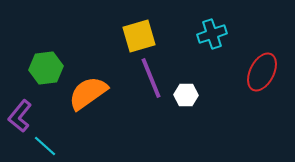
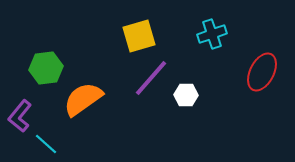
purple line: rotated 63 degrees clockwise
orange semicircle: moved 5 px left, 6 px down
cyan line: moved 1 px right, 2 px up
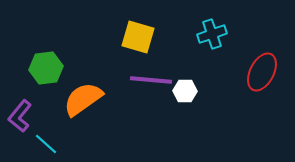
yellow square: moved 1 px left, 1 px down; rotated 32 degrees clockwise
purple line: moved 2 px down; rotated 54 degrees clockwise
white hexagon: moved 1 px left, 4 px up
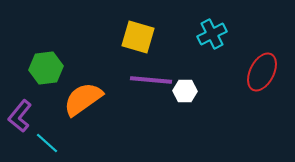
cyan cross: rotated 8 degrees counterclockwise
cyan line: moved 1 px right, 1 px up
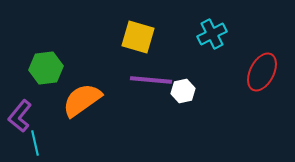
white hexagon: moved 2 px left; rotated 15 degrees counterclockwise
orange semicircle: moved 1 px left, 1 px down
cyan line: moved 12 px left; rotated 35 degrees clockwise
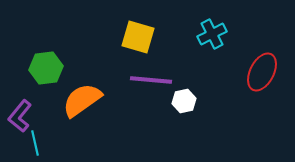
white hexagon: moved 1 px right, 10 px down
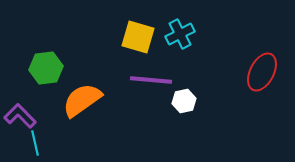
cyan cross: moved 32 px left
purple L-shape: rotated 96 degrees clockwise
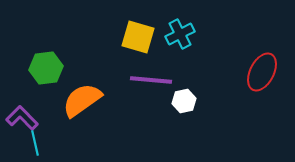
purple L-shape: moved 2 px right, 2 px down
